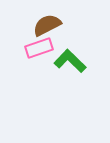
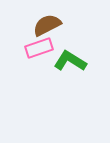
green L-shape: rotated 12 degrees counterclockwise
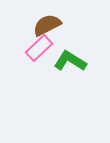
pink rectangle: rotated 24 degrees counterclockwise
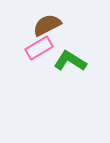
pink rectangle: rotated 12 degrees clockwise
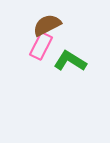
pink rectangle: moved 2 px right, 2 px up; rotated 32 degrees counterclockwise
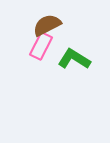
green L-shape: moved 4 px right, 2 px up
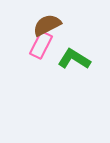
pink rectangle: moved 1 px up
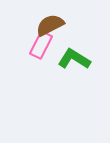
brown semicircle: moved 3 px right
